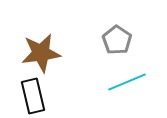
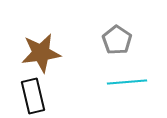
cyan line: rotated 18 degrees clockwise
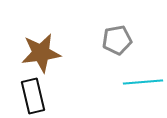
gray pentagon: rotated 28 degrees clockwise
cyan line: moved 16 px right
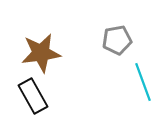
cyan line: rotated 75 degrees clockwise
black rectangle: rotated 16 degrees counterclockwise
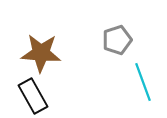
gray pentagon: rotated 8 degrees counterclockwise
brown star: rotated 12 degrees clockwise
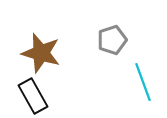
gray pentagon: moved 5 px left
brown star: rotated 12 degrees clockwise
